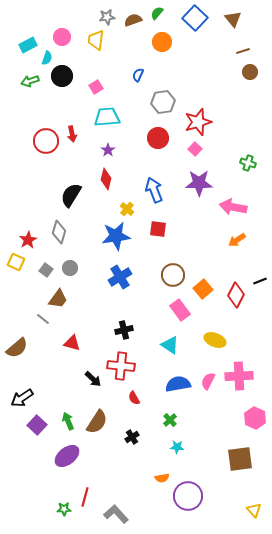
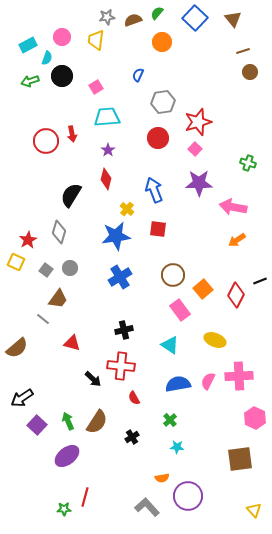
gray L-shape at (116, 514): moved 31 px right, 7 px up
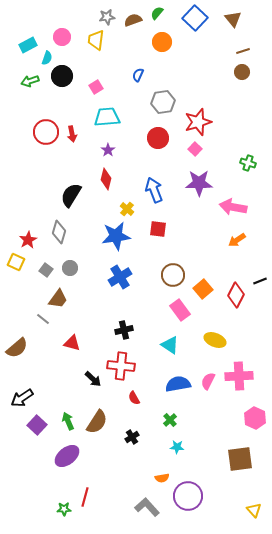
brown circle at (250, 72): moved 8 px left
red circle at (46, 141): moved 9 px up
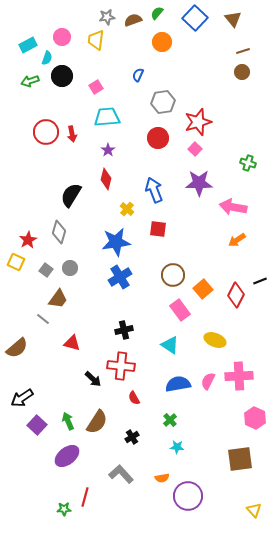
blue star at (116, 236): moved 6 px down
gray L-shape at (147, 507): moved 26 px left, 33 px up
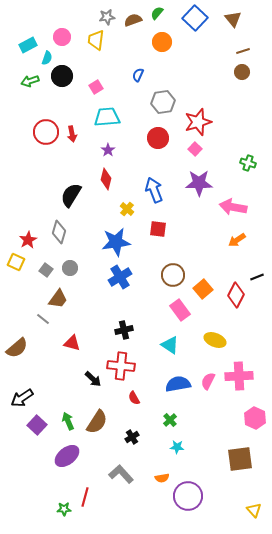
black line at (260, 281): moved 3 px left, 4 px up
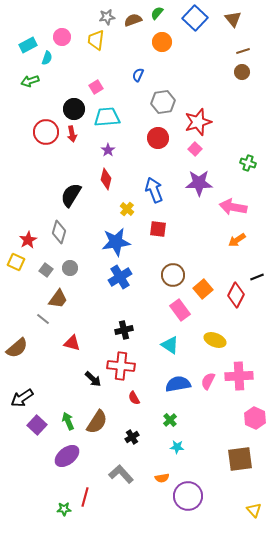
black circle at (62, 76): moved 12 px right, 33 px down
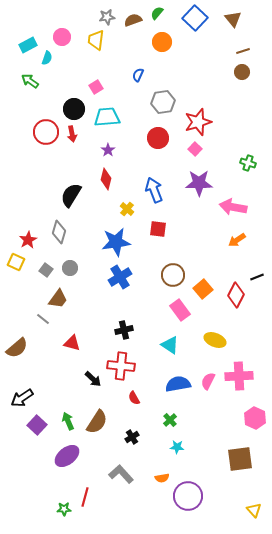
green arrow at (30, 81): rotated 54 degrees clockwise
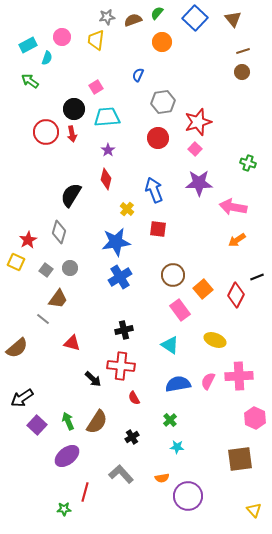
red line at (85, 497): moved 5 px up
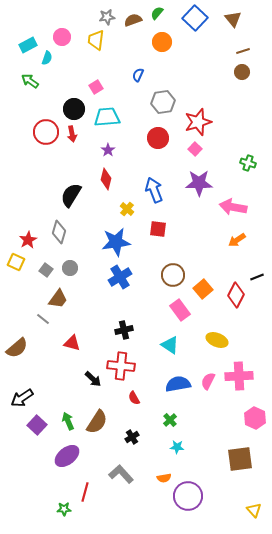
yellow ellipse at (215, 340): moved 2 px right
orange semicircle at (162, 478): moved 2 px right
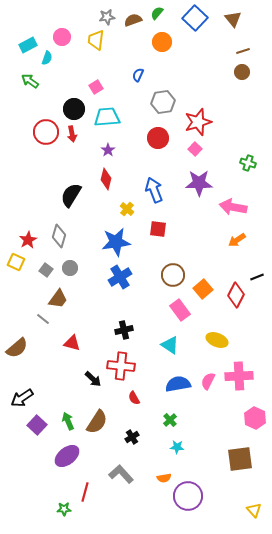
gray diamond at (59, 232): moved 4 px down
